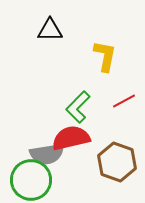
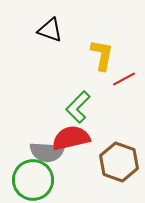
black triangle: rotated 20 degrees clockwise
yellow L-shape: moved 3 px left, 1 px up
red line: moved 22 px up
gray semicircle: moved 2 px up; rotated 12 degrees clockwise
brown hexagon: moved 2 px right
green circle: moved 2 px right
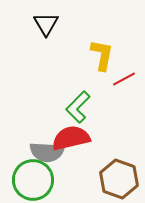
black triangle: moved 4 px left, 6 px up; rotated 40 degrees clockwise
brown hexagon: moved 17 px down
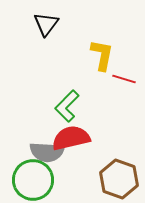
black triangle: rotated 8 degrees clockwise
red line: rotated 45 degrees clockwise
green L-shape: moved 11 px left, 1 px up
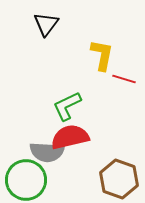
green L-shape: rotated 20 degrees clockwise
red semicircle: moved 1 px left, 1 px up
green circle: moved 7 px left
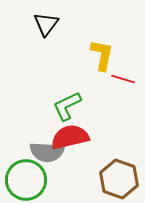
red line: moved 1 px left
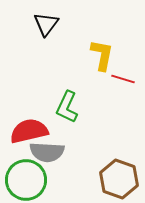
green L-shape: moved 1 px down; rotated 40 degrees counterclockwise
red semicircle: moved 41 px left, 6 px up
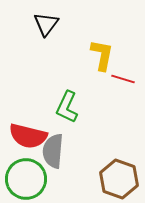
red semicircle: moved 1 px left, 5 px down; rotated 153 degrees counterclockwise
gray semicircle: moved 6 px right, 1 px up; rotated 92 degrees clockwise
green circle: moved 1 px up
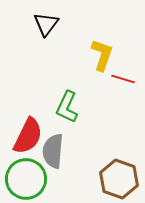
yellow L-shape: rotated 8 degrees clockwise
red semicircle: rotated 78 degrees counterclockwise
